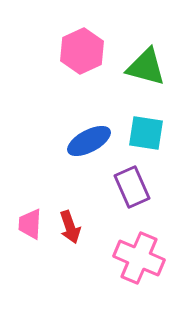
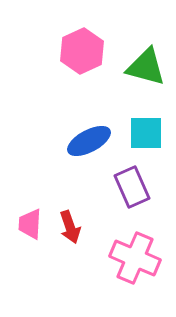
cyan square: rotated 9 degrees counterclockwise
pink cross: moved 4 px left
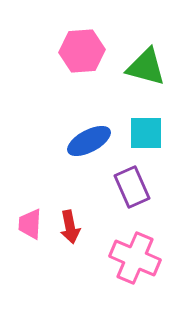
pink hexagon: rotated 21 degrees clockwise
red arrow: rotated 8 degrees clockwise
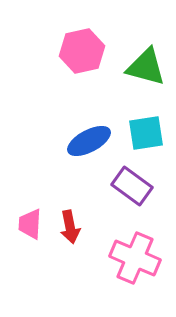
pink hexagon: rotated 9 degrees counterclockwise
cyan square: rotated 9 degrees counterclockwise
purple rectangle: moved 1 px up; rotated 30 degrees counterclockwise
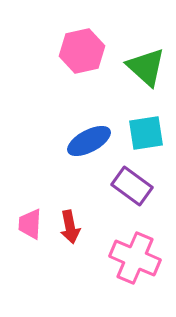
green triangle: rotated 27 degrees clockwise
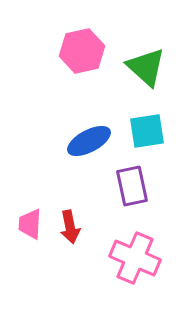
cyan square: moved 1 px right, 2 px up
purple rectangle: rotated 42 degrees clockwise
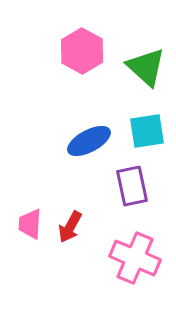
pink hexagon: rotated 18 degrees counterclockwise
red arrow: rotated 40 degrees clockwise
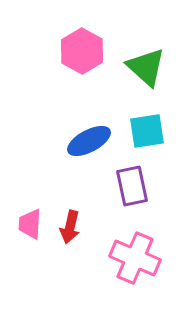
red arrow: rotated 16 degrees counterclockwise
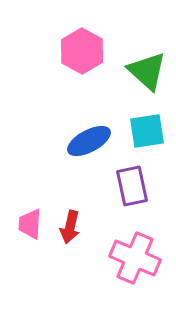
green triangle: moved 1 px right, 4 px down
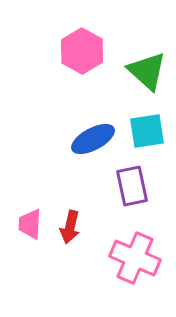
blue ellipse: moved 4 px right, 2 px up
